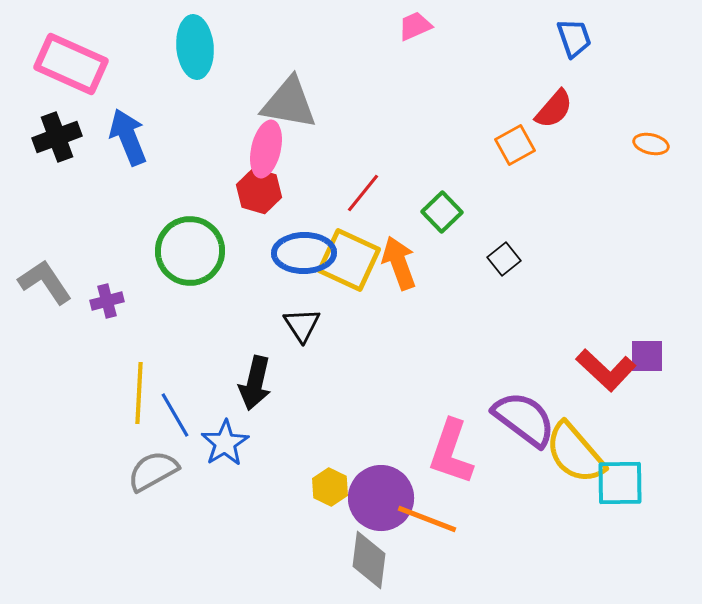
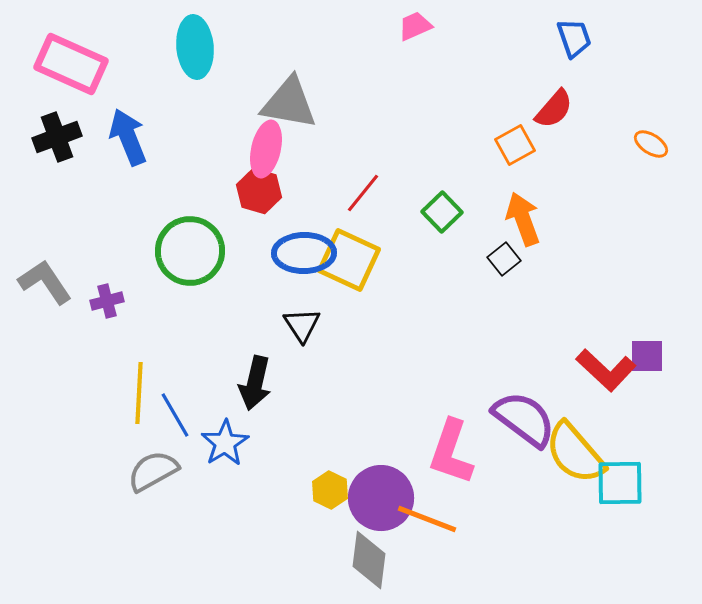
orange ellipse: rotated 20 degrees clockwise
orange arrow: moved 124 px right, 44 px up
yellow hexagon: moved 3 px down
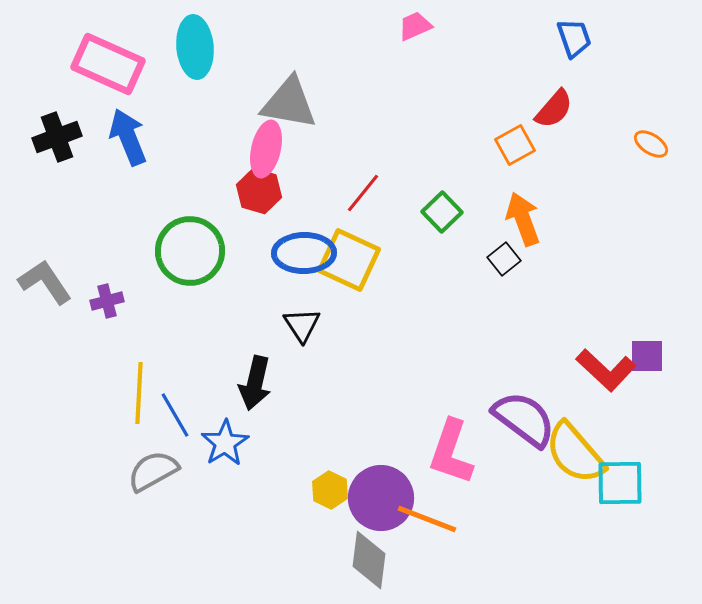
pink rectangle: moved 37 px right
